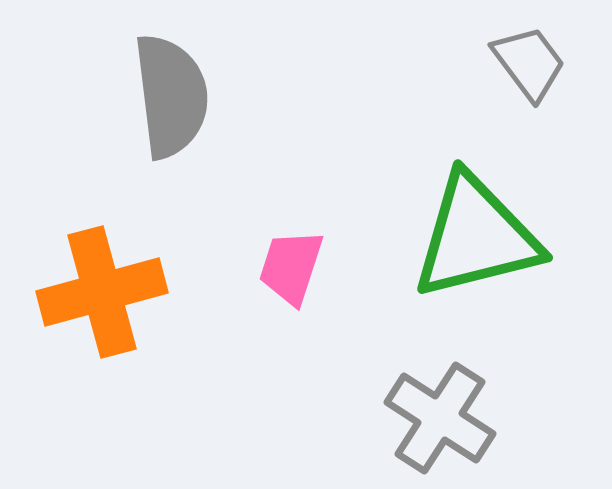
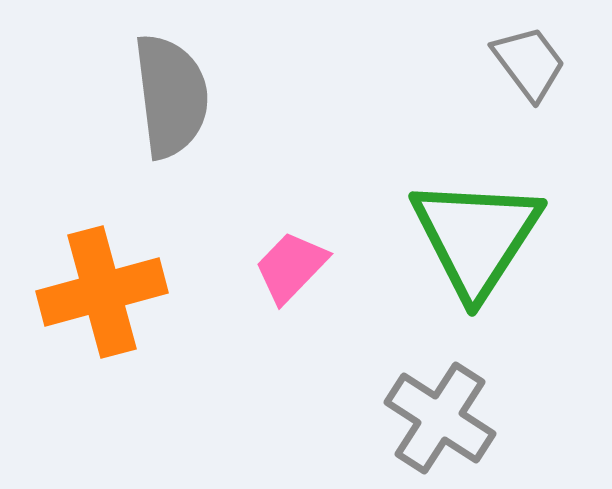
green triangle: rotated 43 degrees counterclockwise
pink trapezoid: rotated 26 degrees clockwise
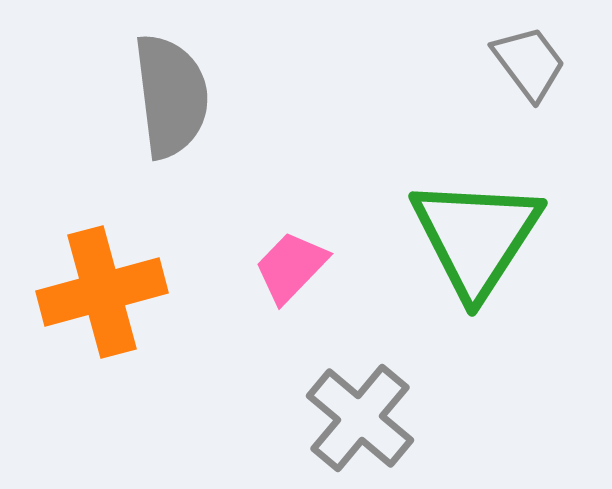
gray cross: moved 80 px left; rotated 7 degrees clockwise
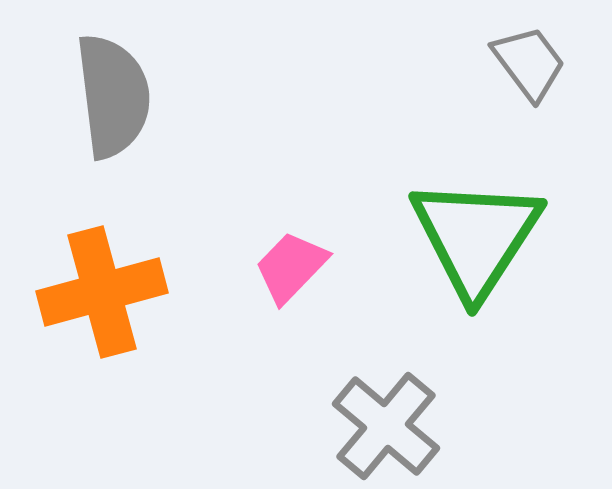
gray semicircle: moved 58 px left
gray cross: moved 26 px right, 8 px down
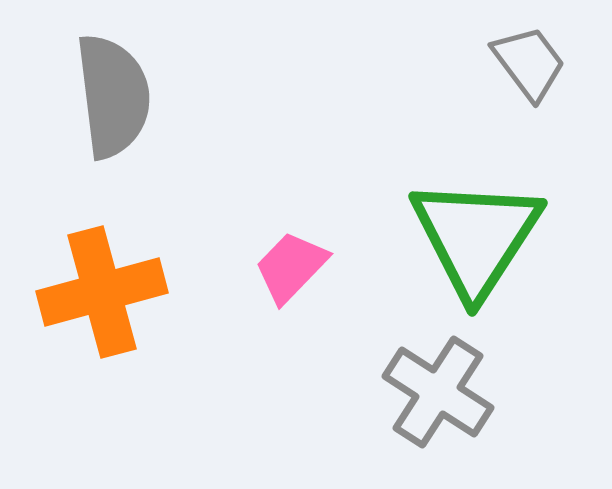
gray cross: moved 52 px right, 34 px up; rotated 7 degrees counterclockwise
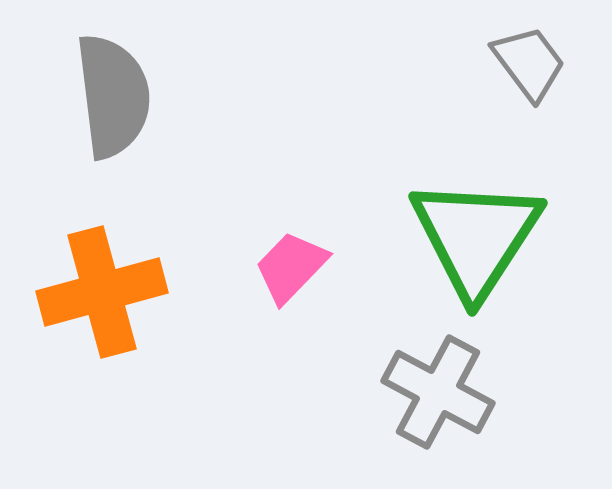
gray cross: rotated 5 degrees counterclockwise
